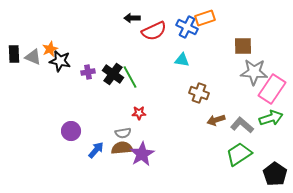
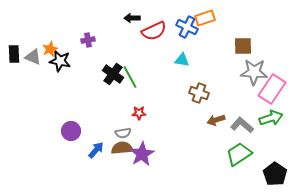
purple cross: moved 32 px up
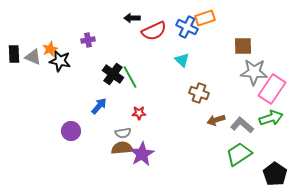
cyan triangle: rotated 35 degrees clockwise
blue arrow: moved 3 px right, 44 px up
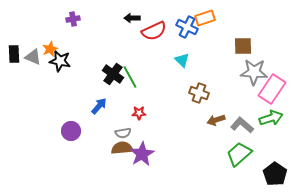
purple cross: moved 15 px left, 21 px up
green trapezoid: rotated 8 degrees counterclockwise
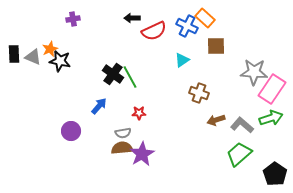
orange rectangle: rotated 60 degrees clockwise
blue cross: moved 1 px up
brown square: moved 27 px left
cyan triangle: rotated 42 degrees clockwise
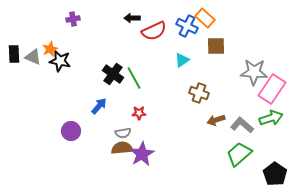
green line: moved 4 px right, 1 px down
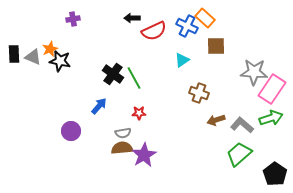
purple star: moved 2 px right, 1 px down
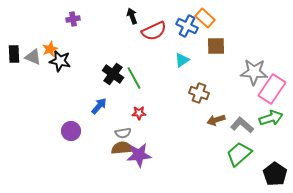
black arrow: moved 2 px up; rotated 70 degrees clockwise
purple star: moved 5 px left; rotated 25 degrees clockwise
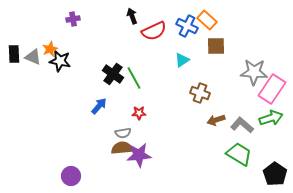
orange rectangle: moved 2 px right, 2 px down
brown cross: moved 1 px right
purple circle: moved 45 px down
green trapezoid: rotated 72 degrees clockwise
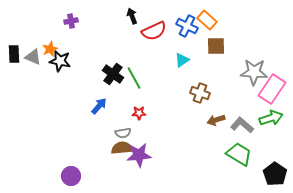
purple cross: moved 2 px left, 2 px down
